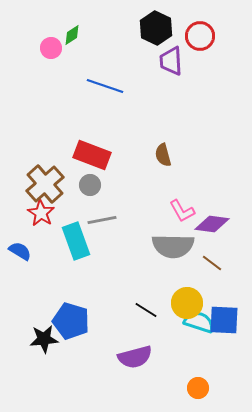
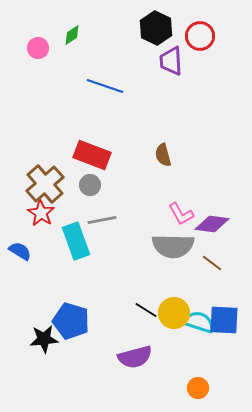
pink circle: moved 13 px left
pink L-shape: moved 1 px left, 3 px down
yellow circle: moved 13 px left, 10 px down
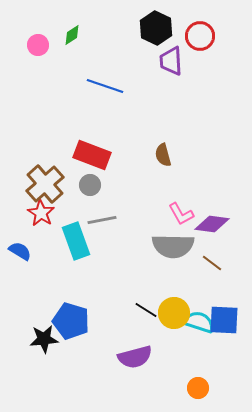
pink circle: moved 3 px up
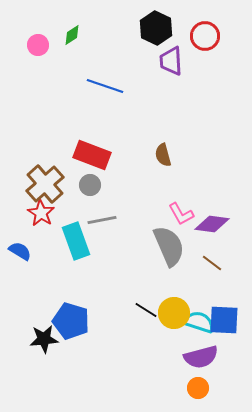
red circle: moved 5 px right
gray semicircle: moved 4 px left; rotated 114 degrees counterclockwise
purple semicircle: moved 66 px right
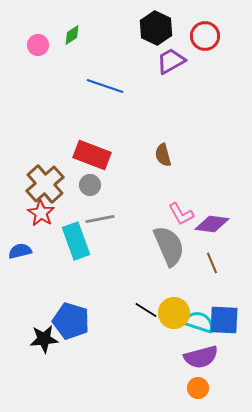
purple trapezoid: rotated 64 degrees clockwise
gray line: moved 2 px left, 1 px up
blue semicircle: rotated 45 degrees counterclockwise
brown line: rotated 30 degrees clockwise
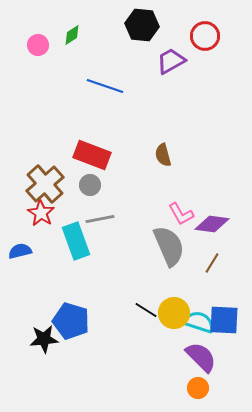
black hexagon: moved 14 px left, 3 px up; rotated 20 degrees counterclockwise
brown line: rotated 55 degrees clockwise
purple semicircle: rotated 120 degrees counterclockwise
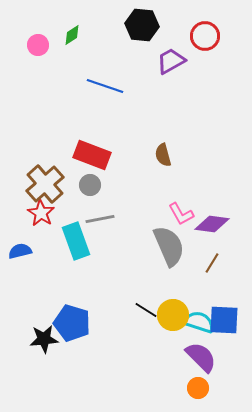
yellow circle: moved 1 px left, 2 px down
blue pentagon: moved 1 px right, 2 px down
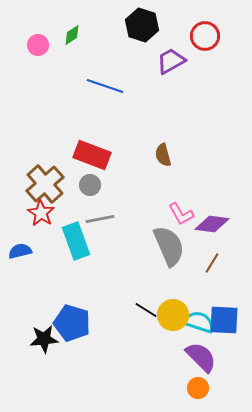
black hexagon: rotated 12 degrees clockwise
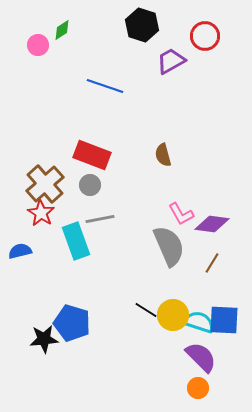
green diamond: moved 10 px left, 5 px up
